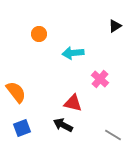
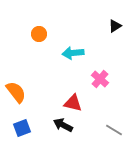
gray line: moved 1 px right, 5 px up
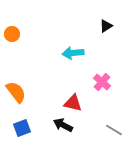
black triangle: moved 9 px left
orange circle: moved 27 px left
pink cross: moved 2 px right, 3 px down
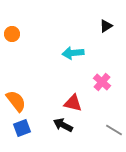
orange semicircle: moved 9 px down
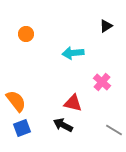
orange circle: moved 14 px right
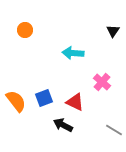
black triangle: moved 7 px right, 5 px down; rotated 24 degrees counterclockwise
orange circle: moved 1 px left, 4 px up
cyan arrow: rotated 10 degrees clockwise
red triangle: moved 2 px right, 1 px up; rotated 12 degrees clockwise
blue square: moved 22 px right, 30 px up
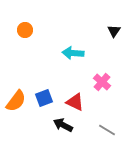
black triangle: moved 1 px right
orange semicircle: rotated 75 degrees clockwise
gray line: moved 7 px left
